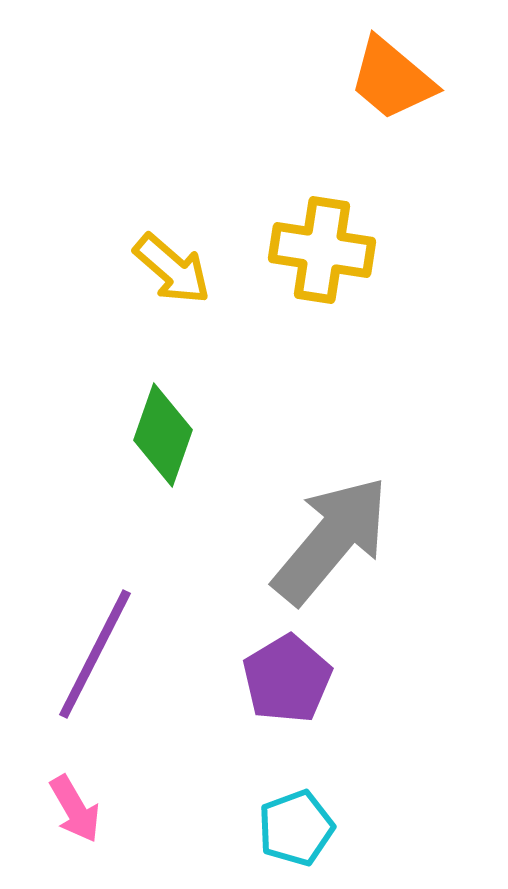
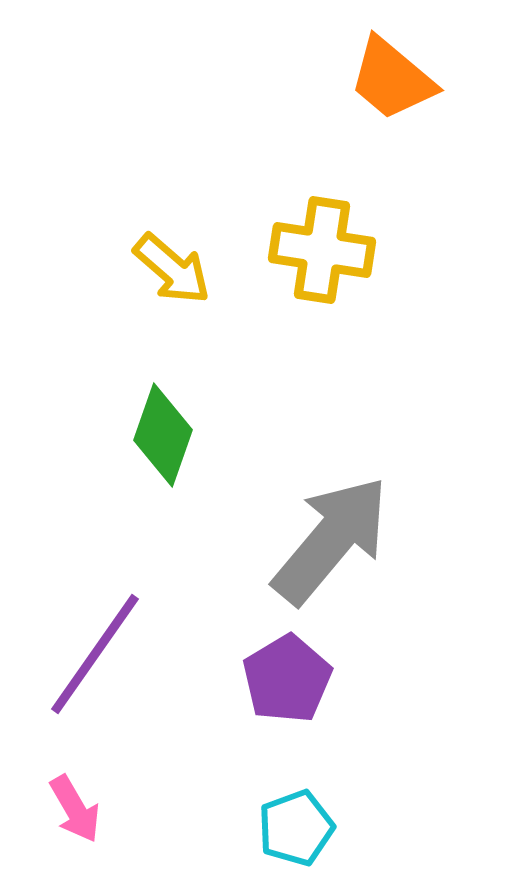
purple line: rotated 8 degrees clockwise
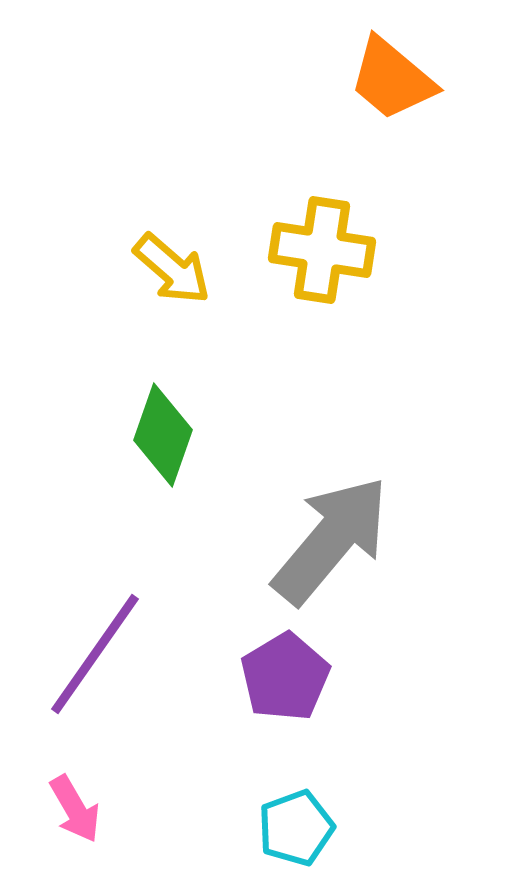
purple pentagon: moved 2 px left, 2 px up
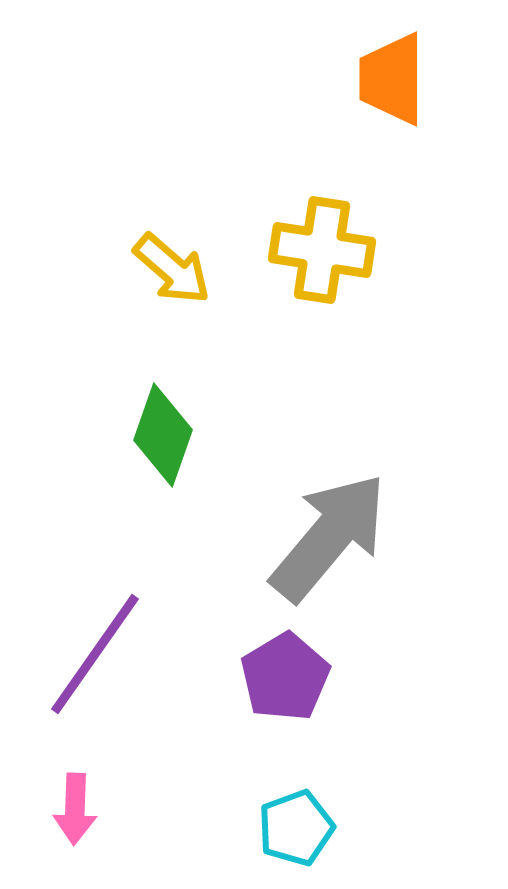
orange trapezoid: rotated 50 degrees clockwise
gray arrow: moved 2 px left, 3 px up
pink arrow: rotated 32 degrees clockwise
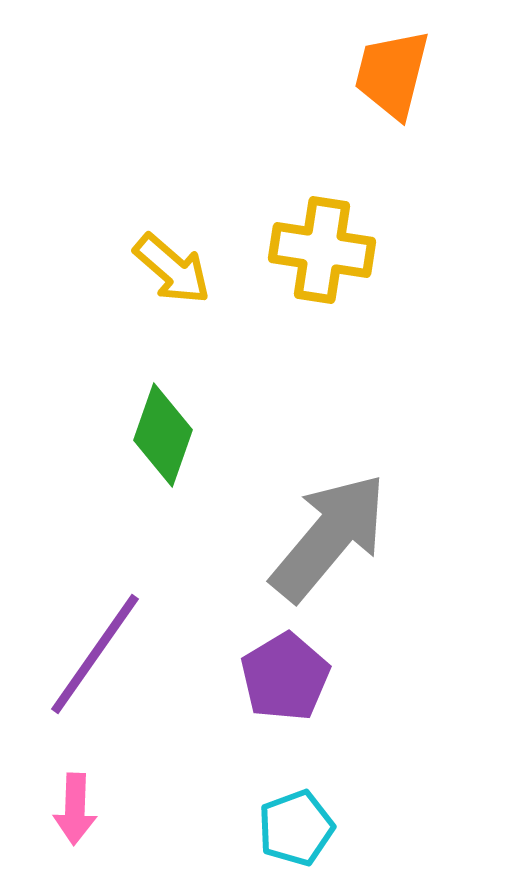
orange trapezoid: moved 5 px up; rotated 14 degrees clockwise
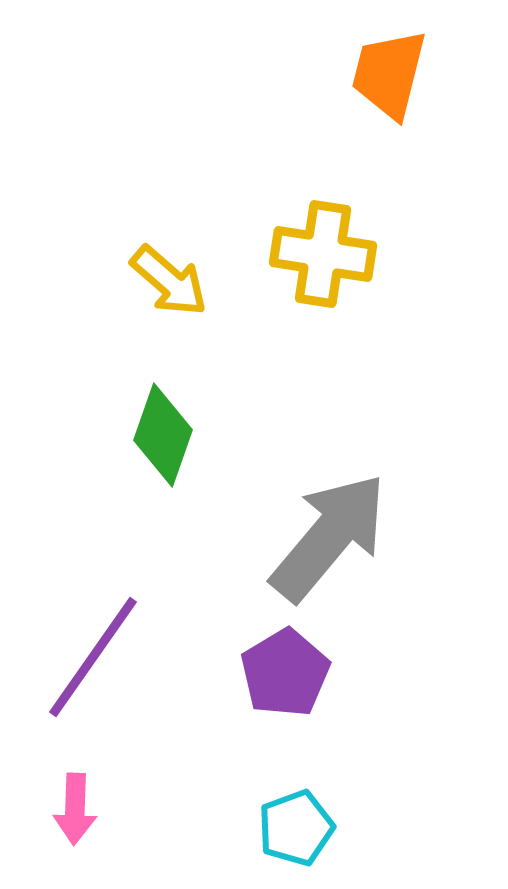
orange trapezoid: moved 3 px left
yellow cross: moved 1 px right, 4 px down
yellow arrow: moved 3 px left, 12 px down
purple line: moved 2 px left, 3 px down
purple pentagon: moved 4 px up
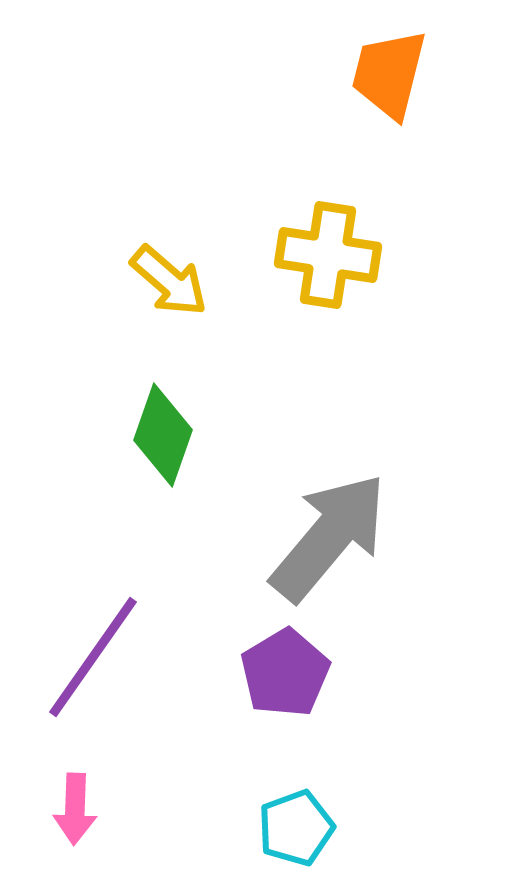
yellow cross: moved 5 px right, 1 px down
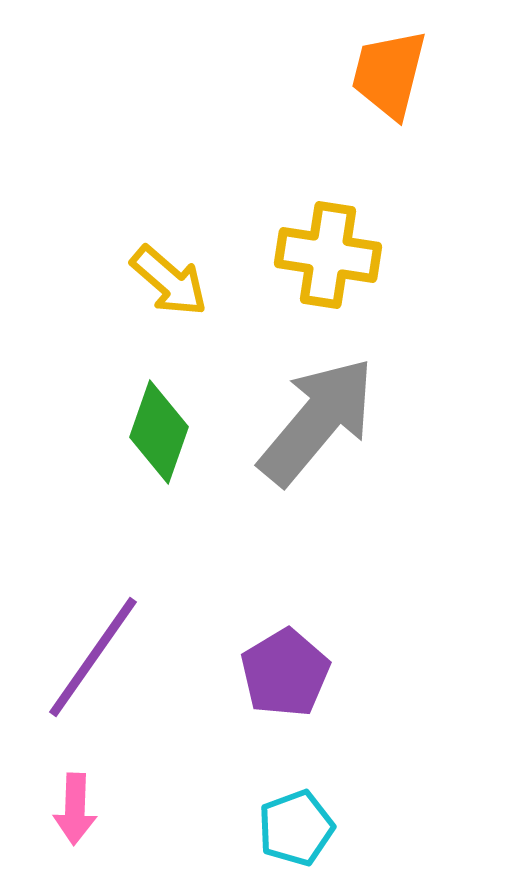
green diamond: moved 4 px left, 3 px up
gray arrow: moved 12 px left, 116 px up
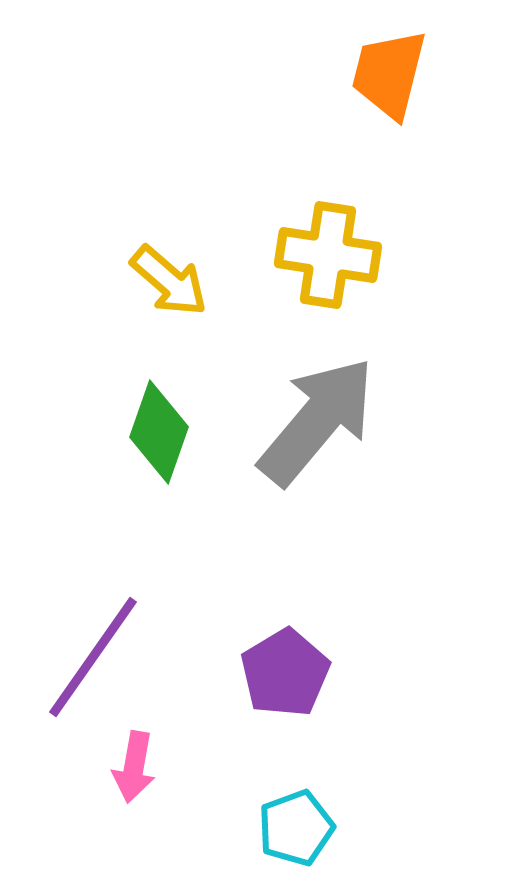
pink arrow: moved 59 px right, 42 px up; rotated 8 degrees clockwise
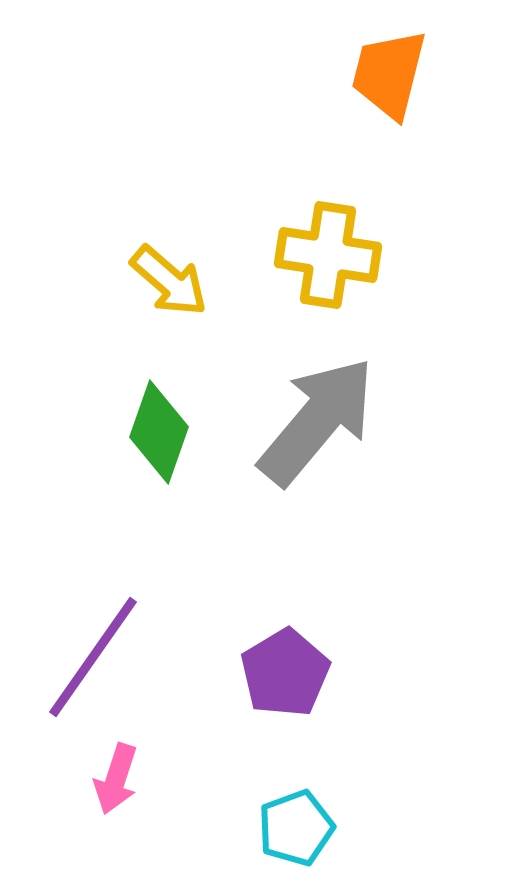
pink arrow: moved 18 px left, 12 px down; rotated 8 degrees clockwise
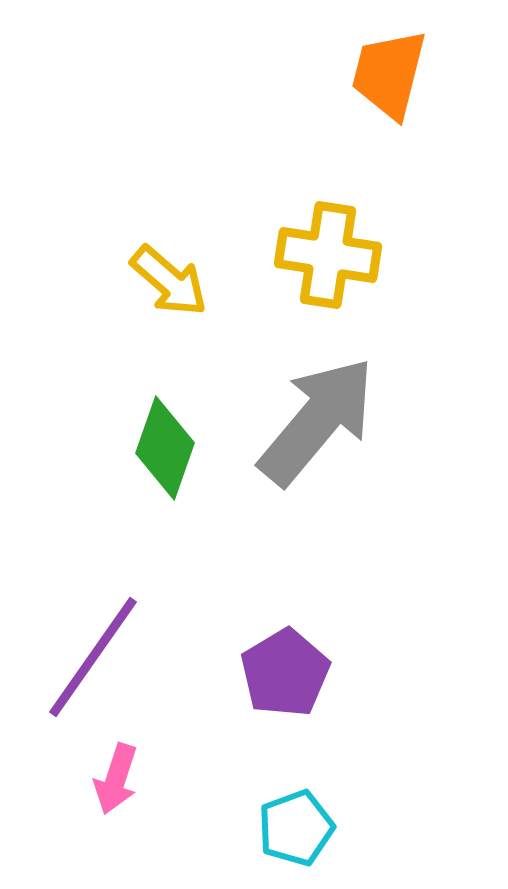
green diamond: moved 6 px right, 16 px down
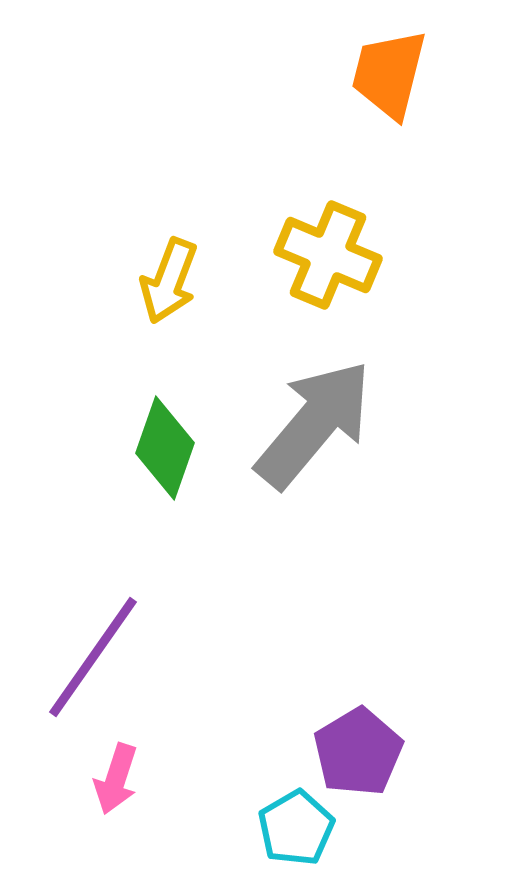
yellow cross: rotated 14 degrees clockwise
yellow arrow: rotated 70 degrees clockwise
gray arrow: moved 3 px left, 3 px down
purple pentagon: moved 73 px right, 79 px down
cyan pentagon: rotated 10 degrees counterclockwise
